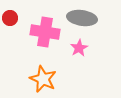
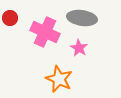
pink cross: rotated 16 degrees clockwise
pink star: rotated 12 degrees counterclockwise
orange star: moved 16 px right
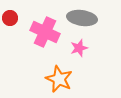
pink star: rotated 24 degrees clockwise
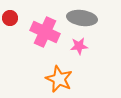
pink star: moved 2 px up; rotated 12 degrees clockwise
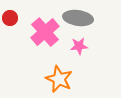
gray ellipse: moved 4 px left
pink cross: rotated 24 degrees clockwise
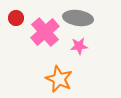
red circle: moved 6 px right
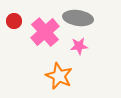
red circle: moved 2 px left, 3 px down
orange star: moved 3 px up
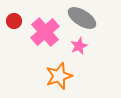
gray ellipse: moved 4 px right; rotated 24 degrees clockwise
pink star: rotated 18 degrees counterclockwise
orange star: rotated 28 degrees clockwise
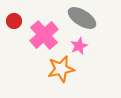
pink cross: moved 1 px left, 3 px down
orange star: moved 2 px right, 7 px up; rotated 8 degrees clockwise
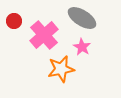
pink star: moved 3 px right, 1 px down; rotated 18 degrees counterclockwise
